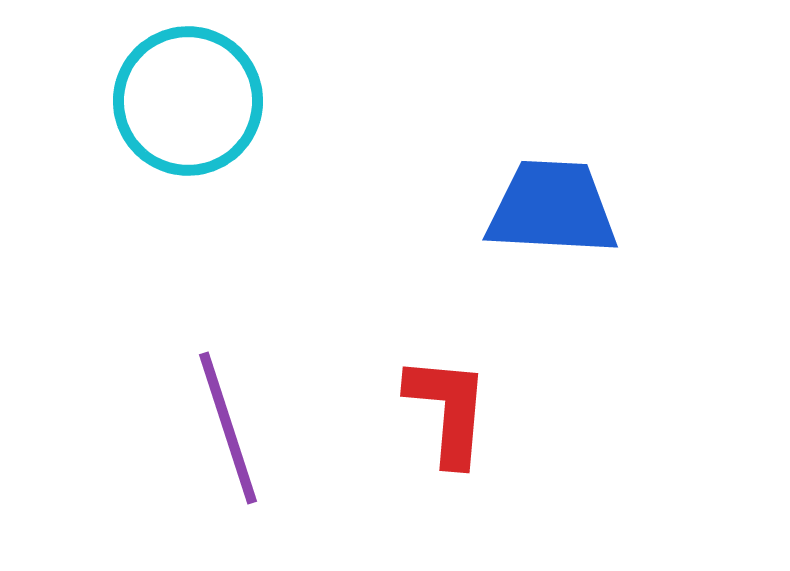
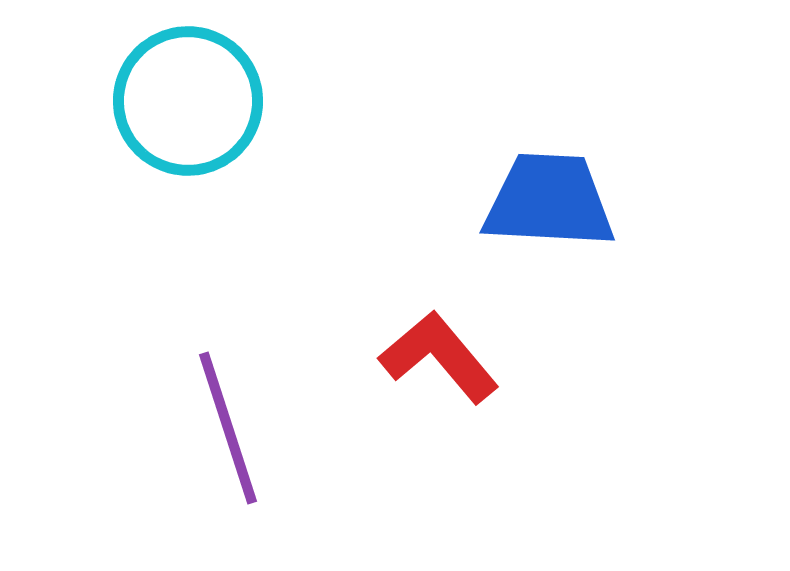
blue trapezoid: moved 3 px left, 7 px up
red L-shape: moved 9 px left, 53 px up; rotated 45 degrees counterclockwise
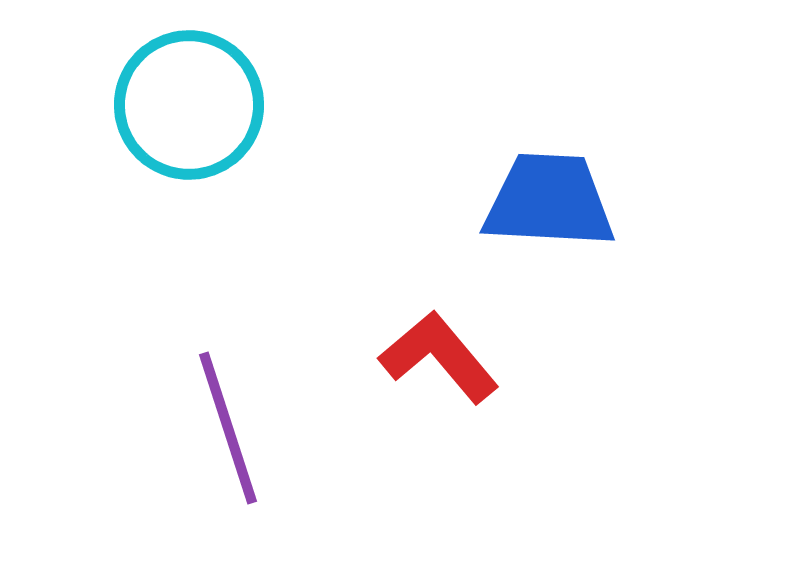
cyan circle: moved 1 px right, 4 px down
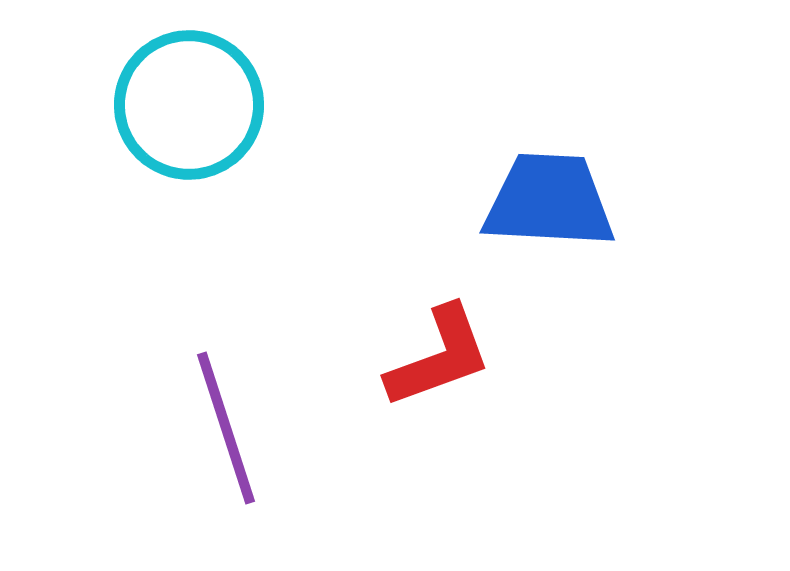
red L-shape: rotated 110 degrees clockwise
purple line: moved 2 px left
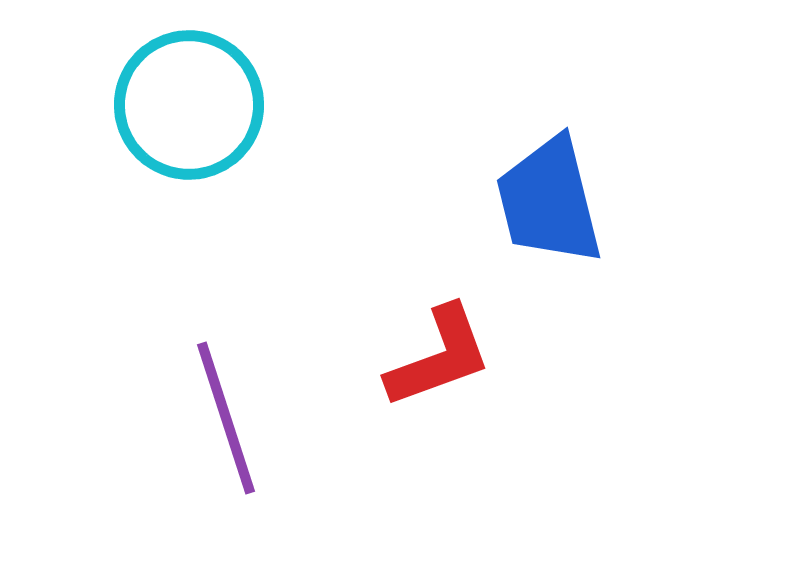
blue trapezoid: rotated 107 degrees counterclockwise
purple line: moved 10 px up
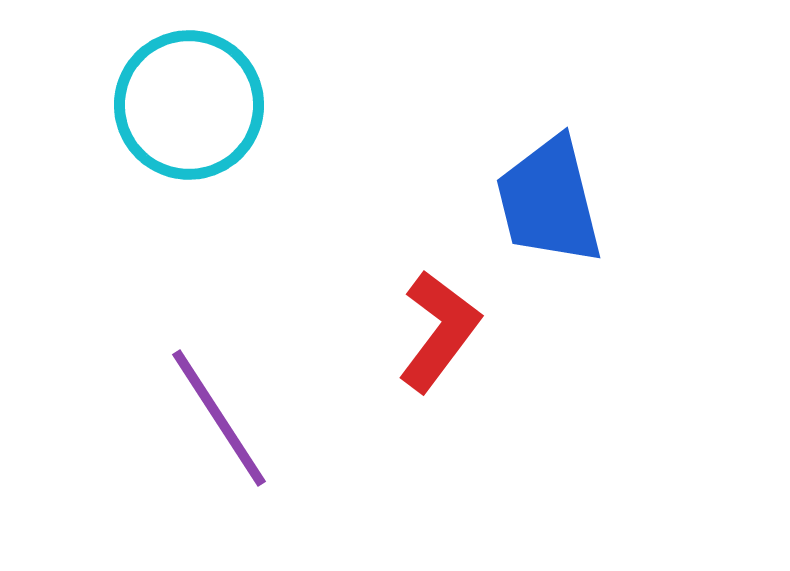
red L-shape: moved 26 px up; rotated 33 degrees counterclockwise
purple line: moved 7 px left; rotated 15 degrees counterclockwise
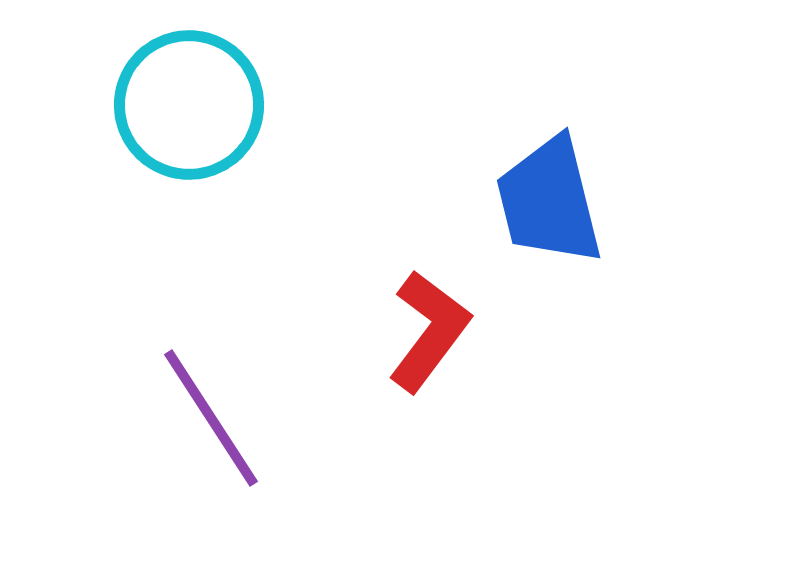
red L-shape: moved 10 px left
purple line: moved 8 px left
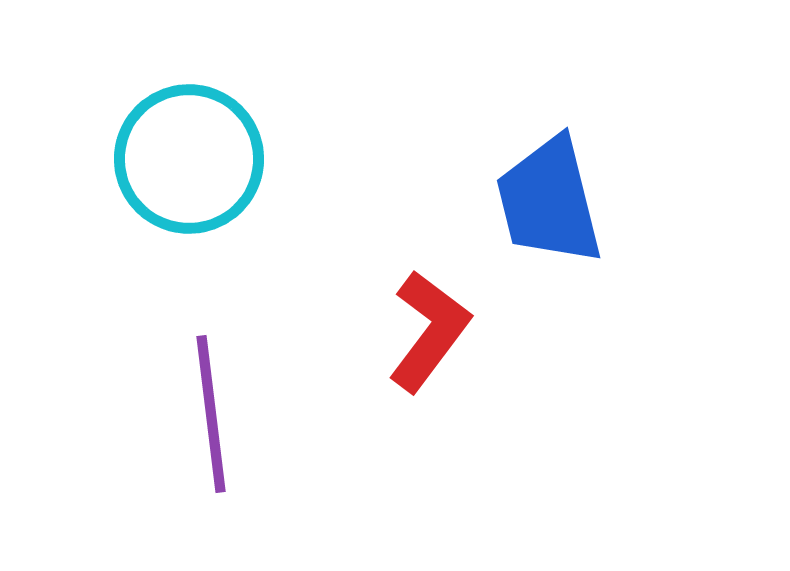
cyan circle: moved 54 px down
purple line: moved 4 px up; rotated 26 degrees clockwise
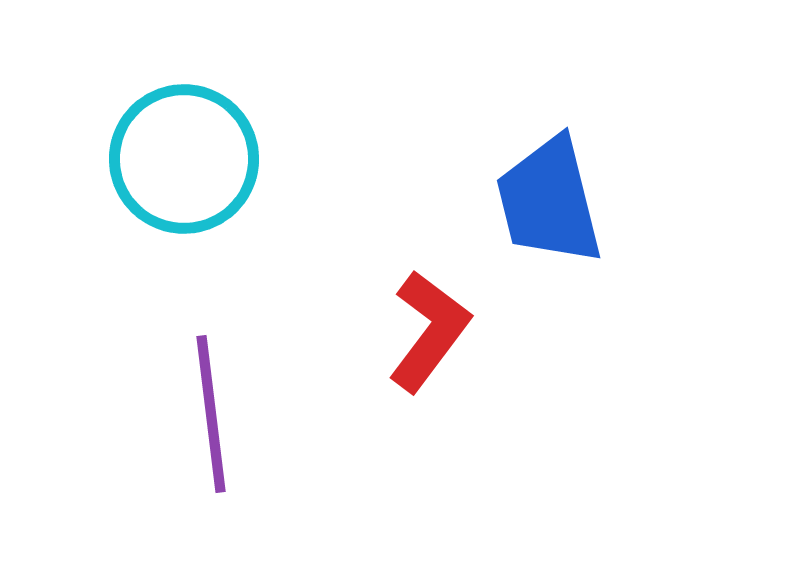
cyan circle: moved 5 px left
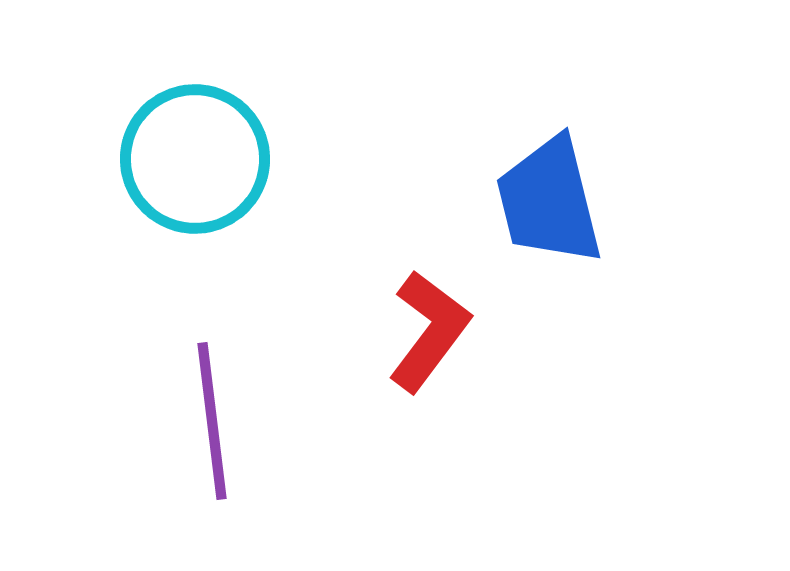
cyan circle: moved 11 px right
purple line: moved 1 px right, 7 px down
